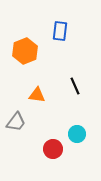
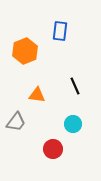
cyan circle: moved 4 px left, 10 px up
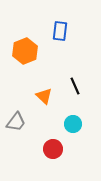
orange triangle: moved 7 px right, 1 px down; rotated 36 degrees clockwise
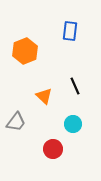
blue rectangle: moved 10 px right
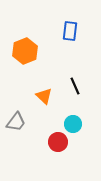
red circle: moved 5 px right, 7 px up
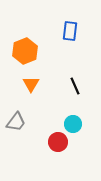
orange triangle: moved 13 px left, 12 px up; rotated 18 degrees clockwise
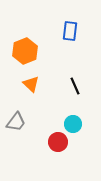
orange triangle: rotated 18 degrees counterclockwise
